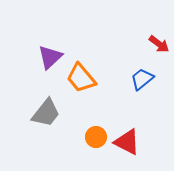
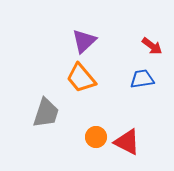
red arrow: moved 7 px left, 2 px down
purple triangle: moved 34 px right, 16 px up
blue trapezoid: rotated 30 degrees clockwise
gray trapezoid: rotated 20 degrees counterclockwise
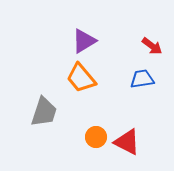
purple triangle: rotated 12 degrees clockwise
gray trapezoid: moved 2 px left, 1 px up
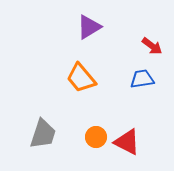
purple triangle: moved 5 px right, 14 px up
gray trapezoid: moved 1 px left, 22 px down
